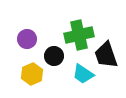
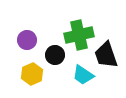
purple circle: moved 1 px down
black circle: moved 1 px right, 1 px up
cyan trapezoid: moved 1 px down
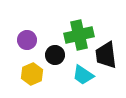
black trapezoid: rotated 12 degrees clockwise
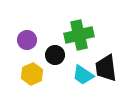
black trapezoid: moved 13 px down
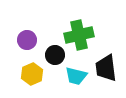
cyan trapezoid: moved 7 px left, 1 px down; rotated 20 degrees counterclockwise
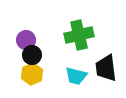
purple circle: moved 1 px left
black circle: moved 23 px left
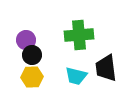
green cross: rotated 8 degrees clockwise
yellow hexagon: moved 3 px down; rotated 20 degrees clockwise
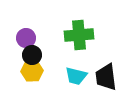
purple circle: moved 2 px up
black trapezoid: moved 9 px down
yellow hexagon: moved 6 px up
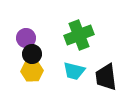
green cross: rotated 16 degrees counterclockwise
black circle: moved 1 px up
cyan trapezoid: moved 2 px left, 5 px up
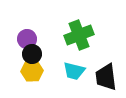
purple circle: moved 1 px right, 1 px down
